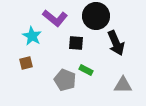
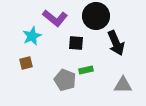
cyan star: rotated 18 degrees clockwise
green rectangle: rotated 40 degrees counterclockwise
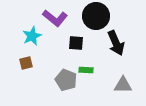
green rectangle: rotated 16 degrees clockwise
gray pentagon: moved 1 px right
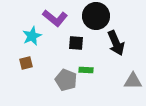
gray triangle: moved 10 px right, 4 px up
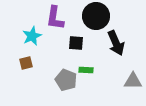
purple L-shape: rotated 60 degrees clockwise
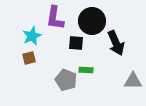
black circle: moved 4 px left, 5 px down
brown square: moved 3 px right, 5 px up
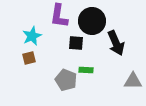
purple L-shape: moved 4 px right, 2 px up
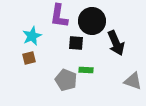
gray triangle: rotated 18 degrees clockwise
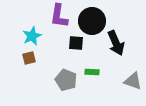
green rectangle: moved 6 px right, 2 px down
